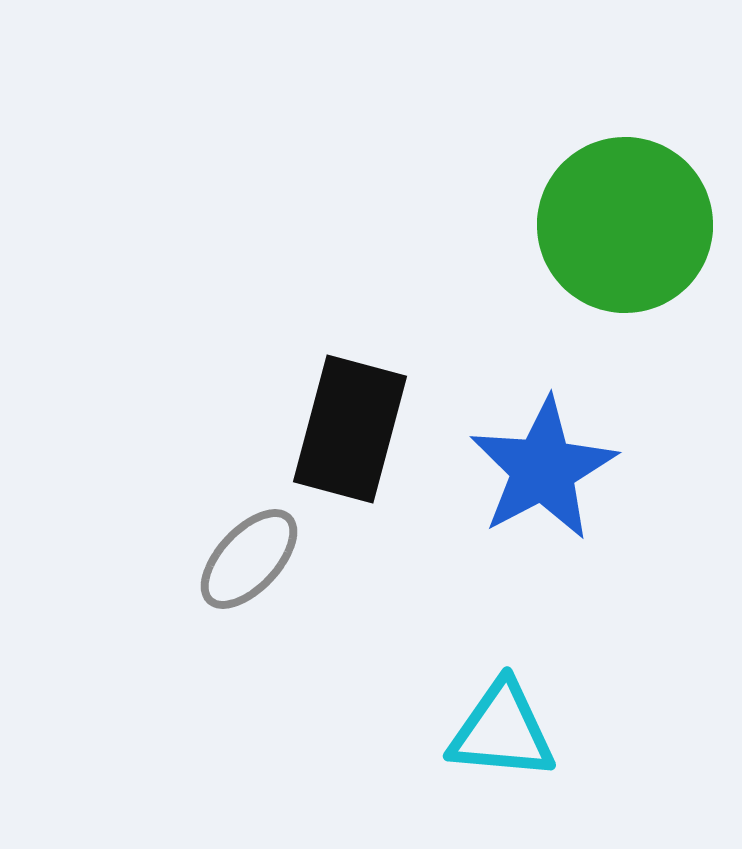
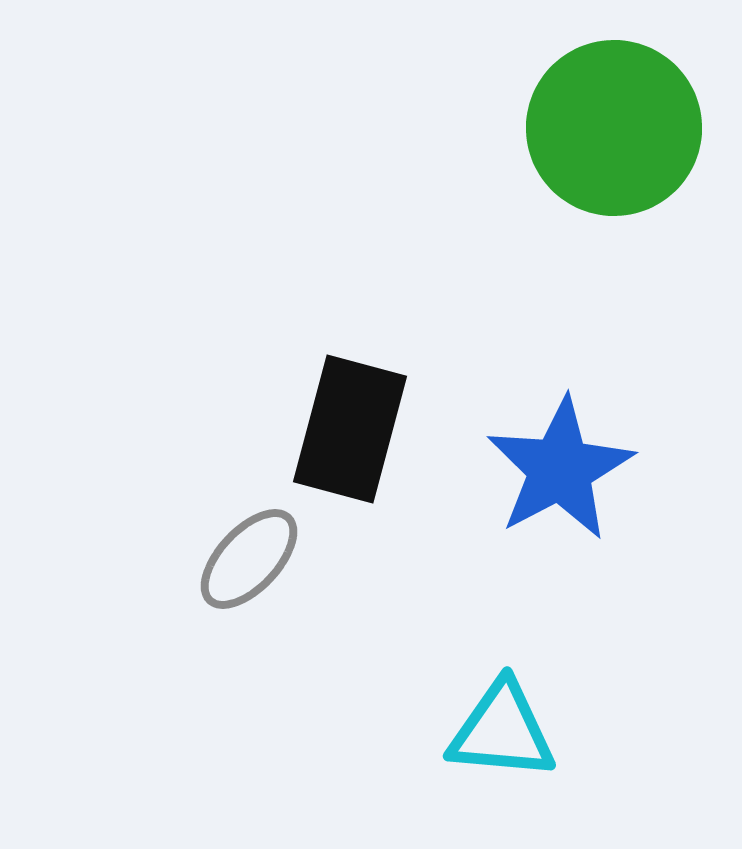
green circle: moved 11 px left, 97 px up
blue star: moved 17 px right
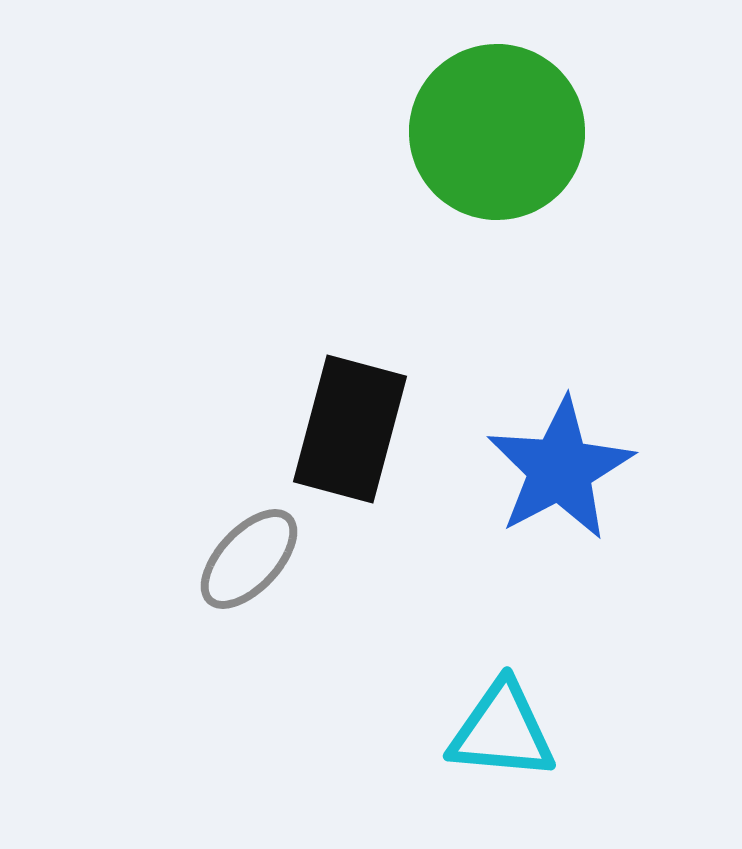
green circle: moved 117 px left, 4 px down
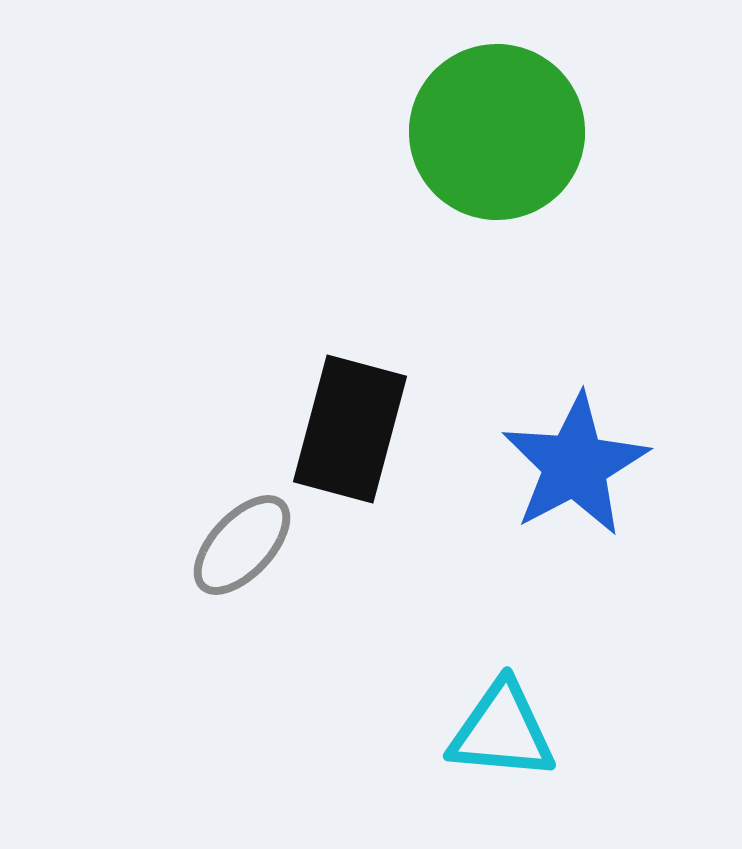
blue star: moved 15 px right, 4 px up
gray ellipse: moved 7 px left, 14 px up
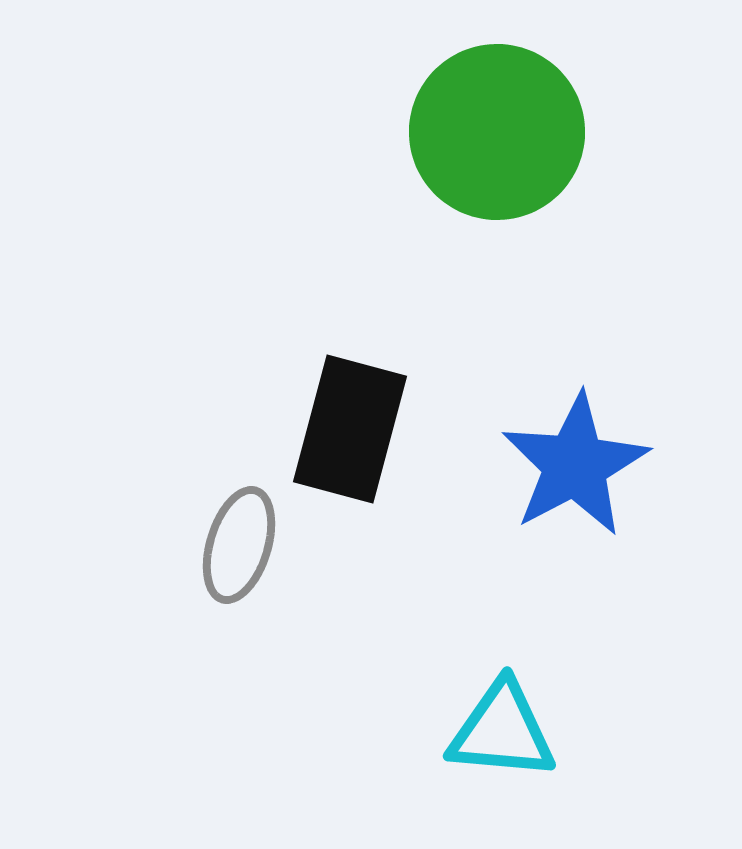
gray ellipse: moved 3 px left; rotated 26 degrees counterclockwise
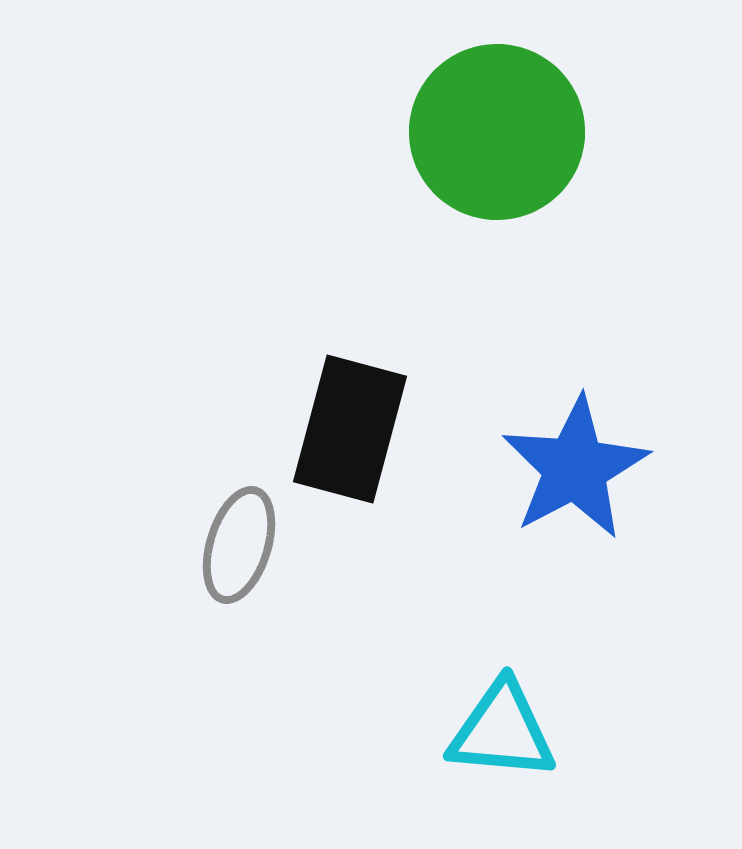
blue star: moved 3 px down
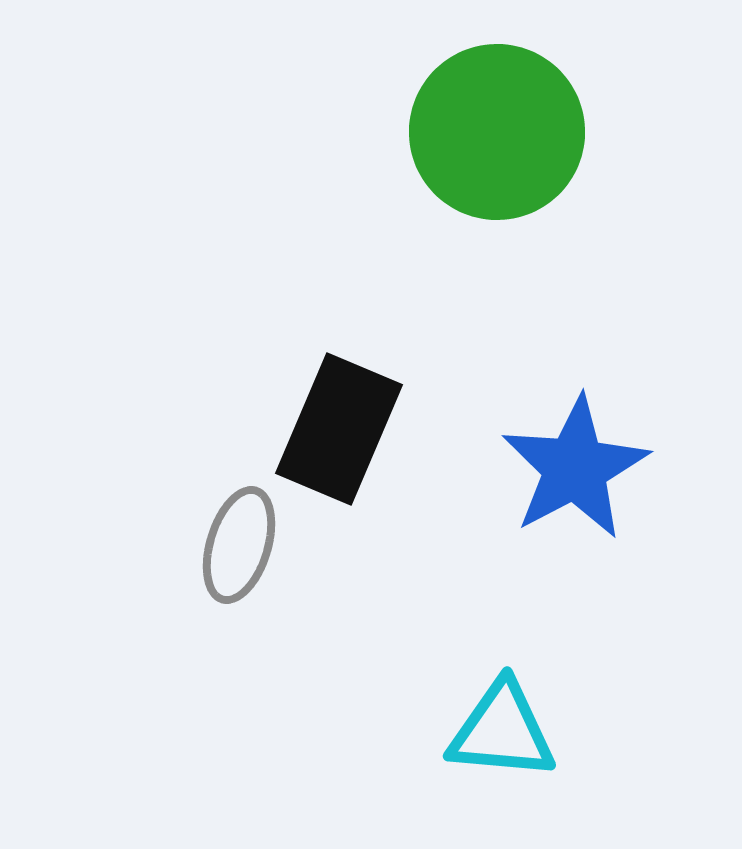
black rectangle: moved 11 px left; rotated 8 degrees clockwise
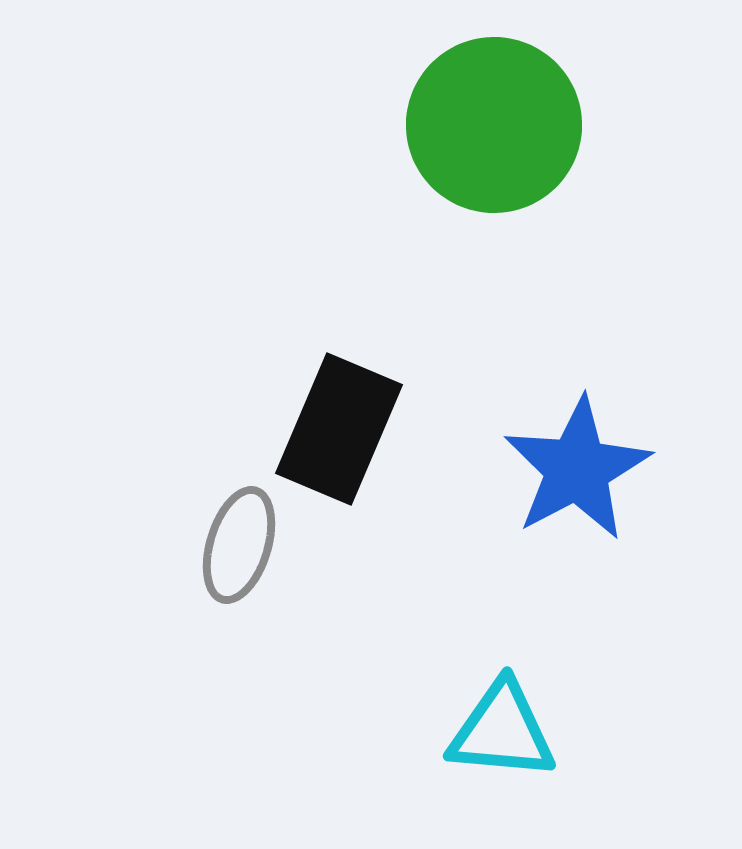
green circle: moved 3 px left, 7 px up
blue star: moved 2 px right, 1 px down
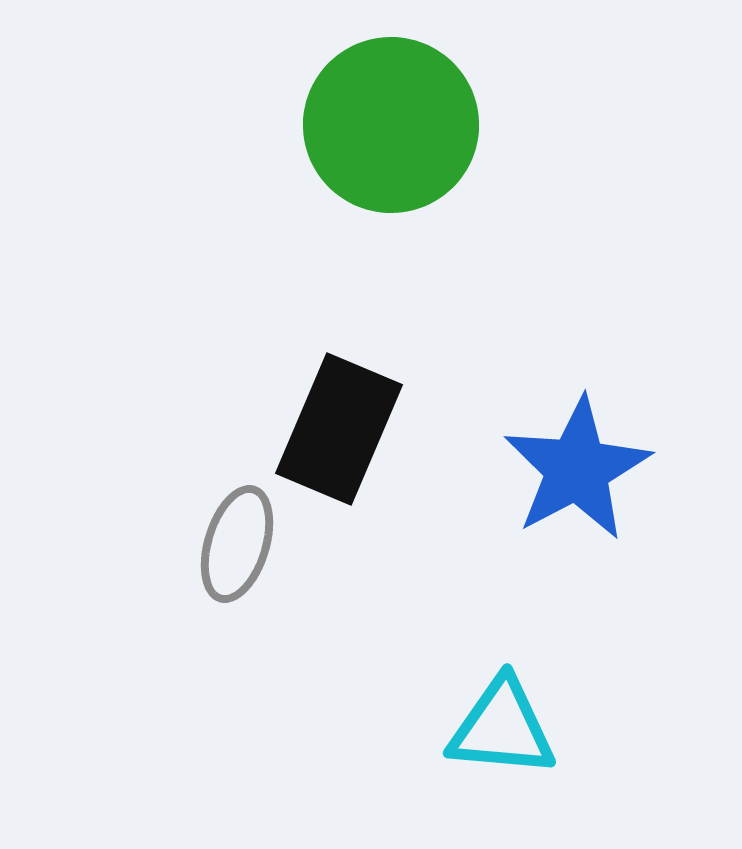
green circle: moved 103 px left
gray ellipse: moved 2 px left, 1 px up
cyan triangle: moved 3 px up
